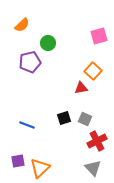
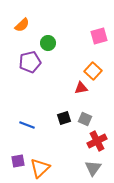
gray triangle: rotated 18 degrees clockwise
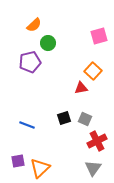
orange semicircle: moved 12 px right
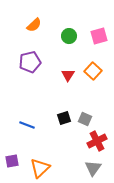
green circle: moved 21 px right, 7 px up
red triangle: moved 13 px left, 13 px up; rotated 48 degrees counterclockwise
purple square: moved 6 px left
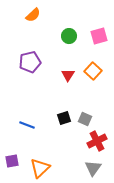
orange semicircle: moved 1 px left, 10 px up
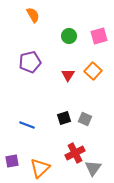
orange semicircle: rotated 77 degrees counterclockwise
red cross: moved 22 px left, 12 px down
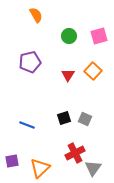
orange semicircle: moved 3 px right
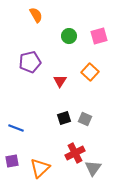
orange square: moved 3 px left, 1 px down
red triangle: moved 8 px left, 6 px down
blue line: moved 11 px left, 3 px down
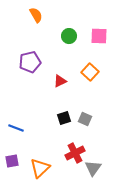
pink square: rotated 18 degrees clockwise
red triangle: rotated 32 degrees clockwise
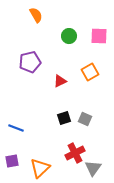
orange square: rotated 18 degrees clockwise
